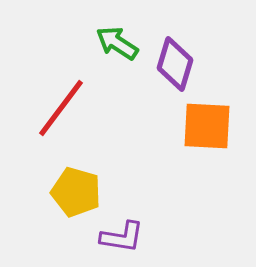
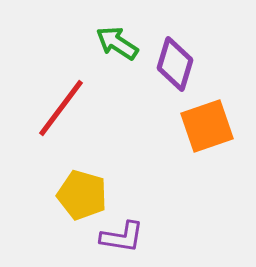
orange square: rotated 22 degrees counterclockwise
yellow pentagon: moved 6 px right, 3 px down
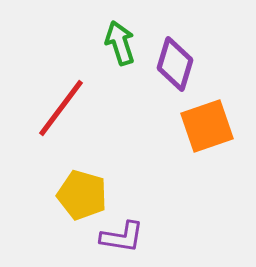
green arrow: moved 3 px right; rotated 39 degrees clockwise
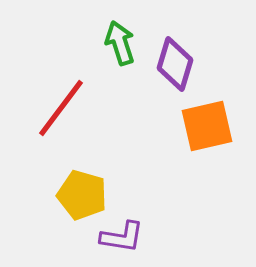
orange square: rotated 6 degrees clockwise
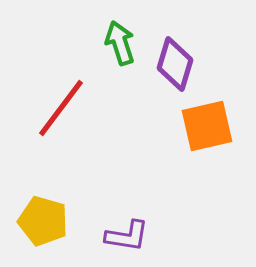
yellow pentagon: moved 39 px left, 26 px down
purple L-shape: moved 5 px right, 1 px up
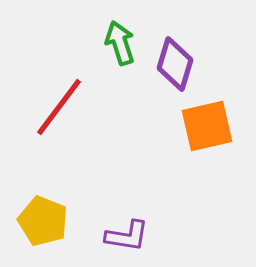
red line: moved 2 px left, 1 px up
yellow pentagon: rotated 6 degrees clockwise
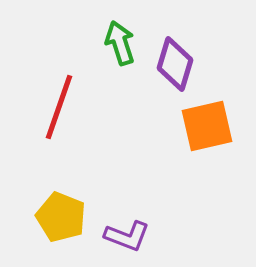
red line: rotated 18 degrees counterclockwise
yellow pentagon: moved 18 px right, 4 px up
purple L-shape: rotated 12 degrees clockwise
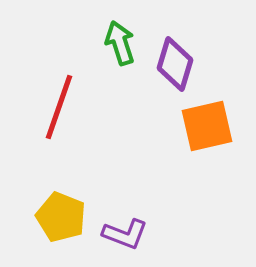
purple L-shape: moved 2 px left, 2 px up
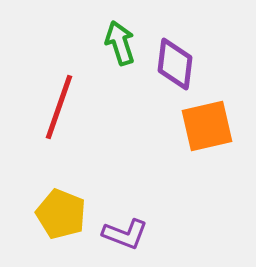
purple diamond: rotated 10 degrees counterclockwise
yellow pentagon: moved 3 px up
